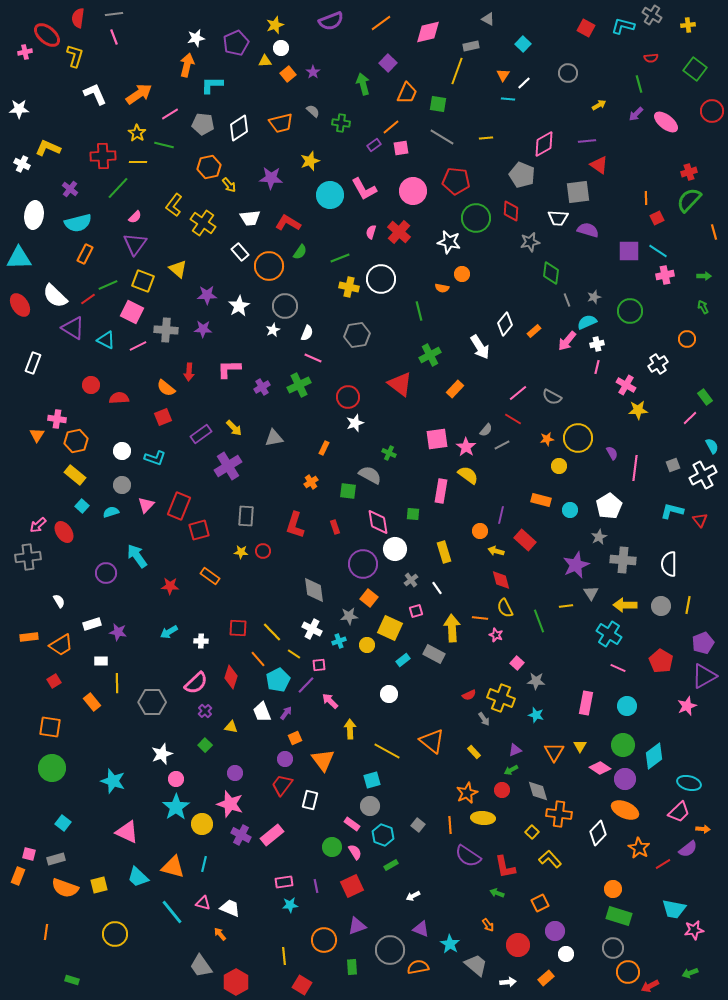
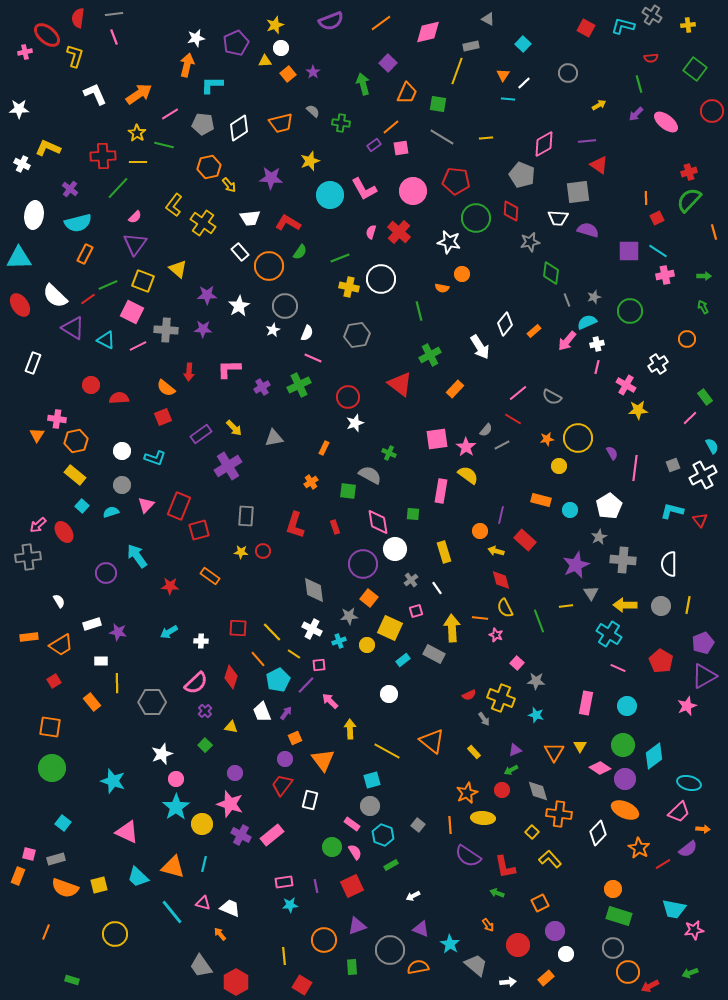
orange line at (46, 932): rotated 14 degrees clockwise
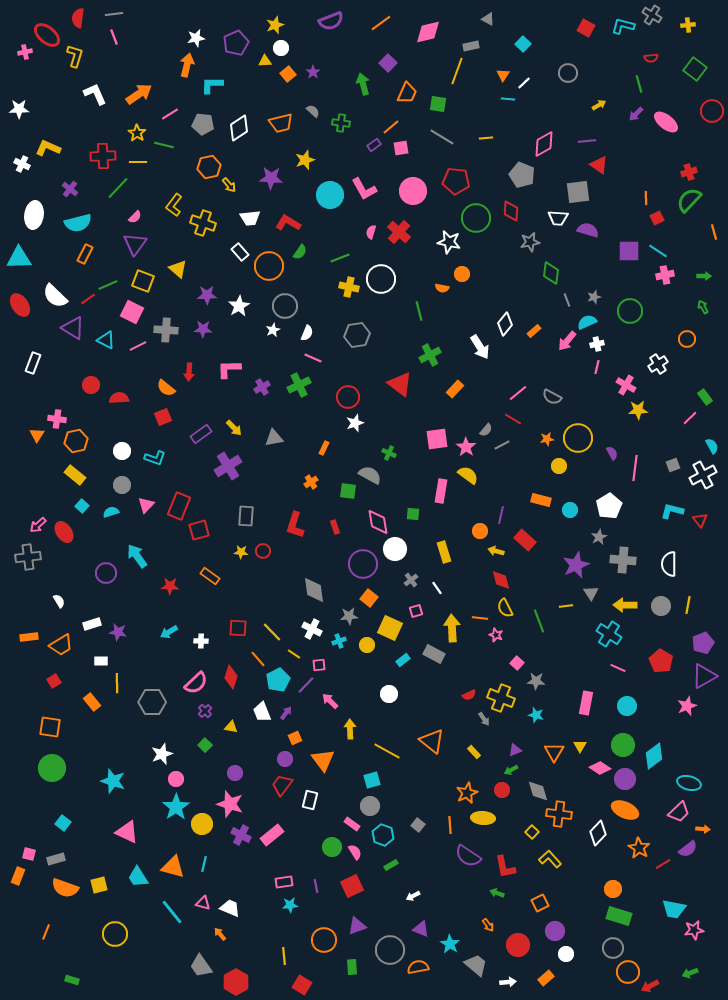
yellow star at (310, 161): moved 5 px left, 1 px up
yellow cross at (203, 223): rotated 15 degrees counterclockwise
cyan trapezoid at (138, 877): rotated 15 degrees clockwise
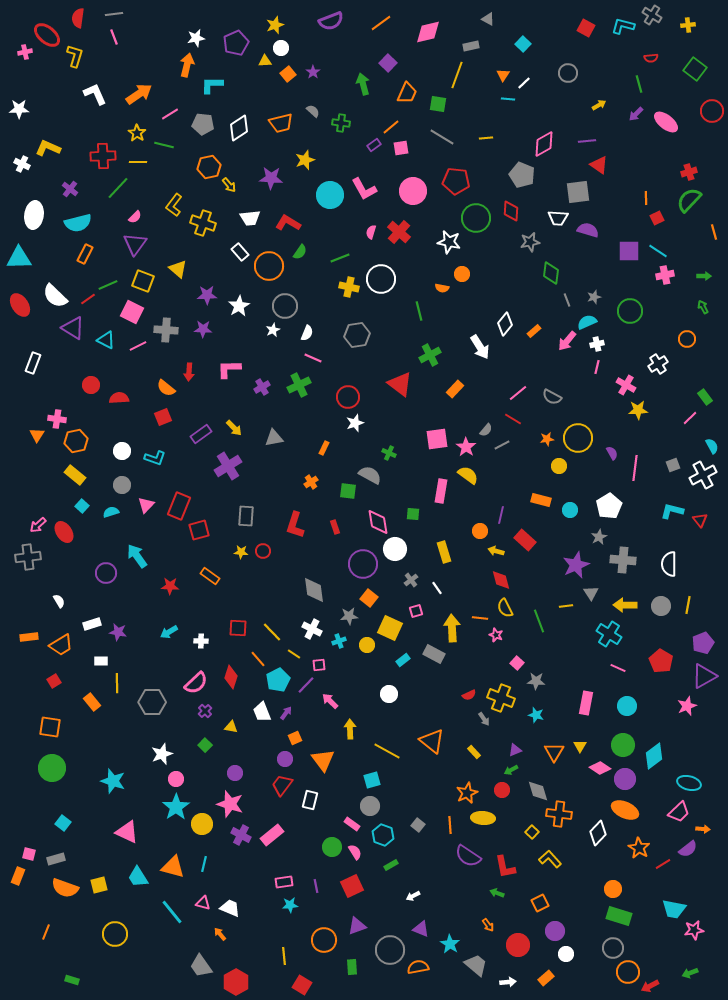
yellow line at (457, 71): moved 4 px down
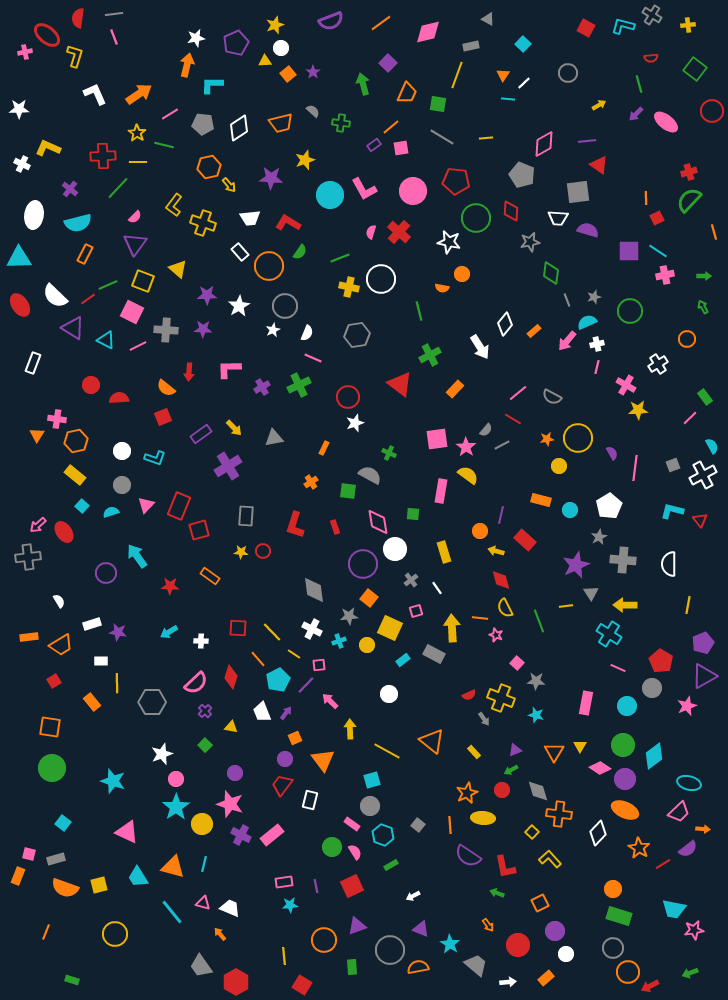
gray circle at (661, 606): moved 9 px left, 82 px down
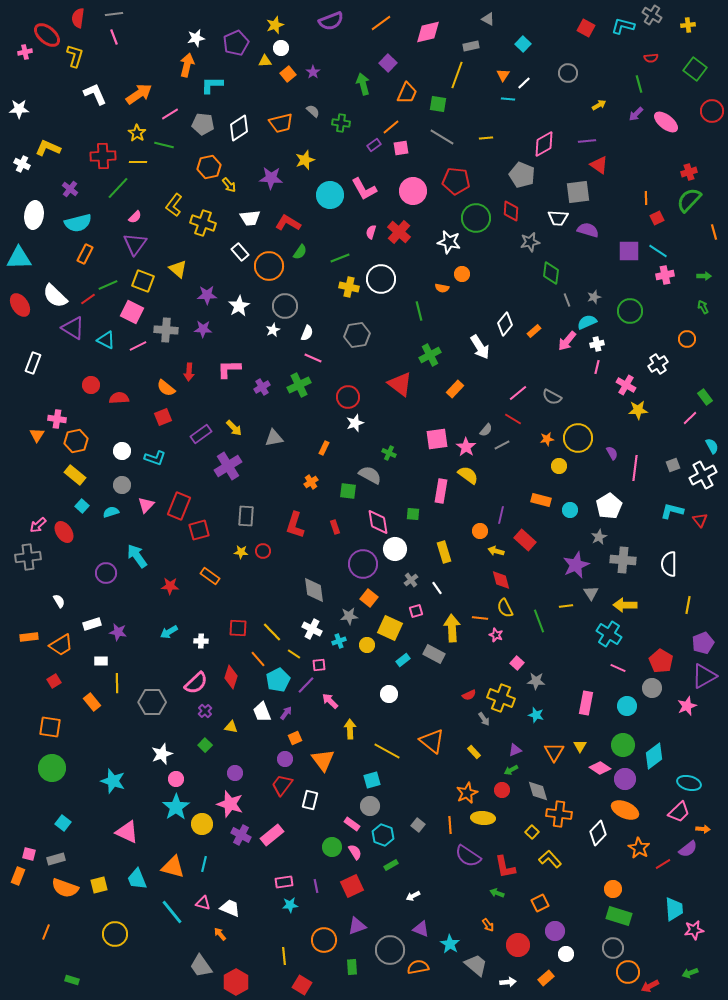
cyan trapezoid at (138, 877): moved 1 px left, 2 px down; rotated 10 degrees clockwise
cyan trapezoid at (674, 909): rotated 105 degrees counterclockwise
